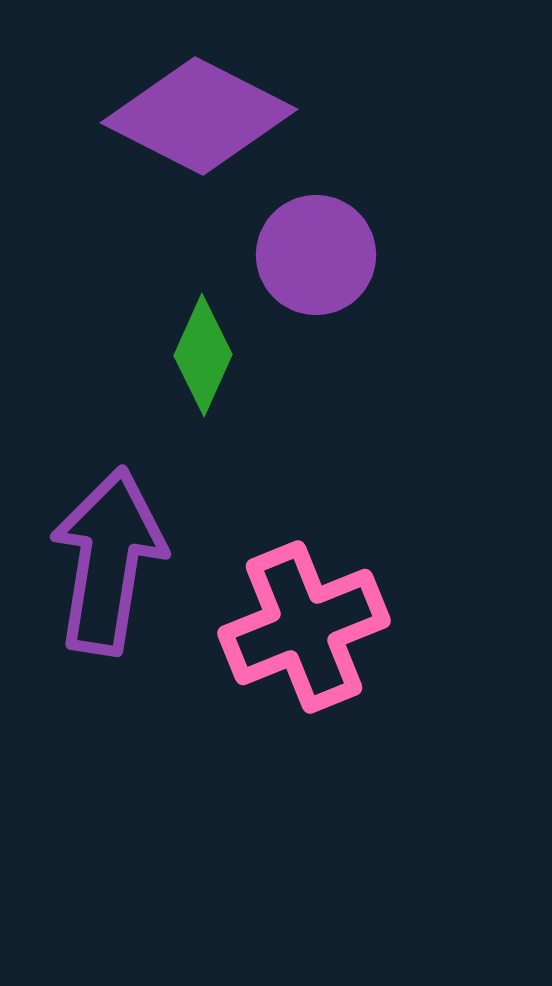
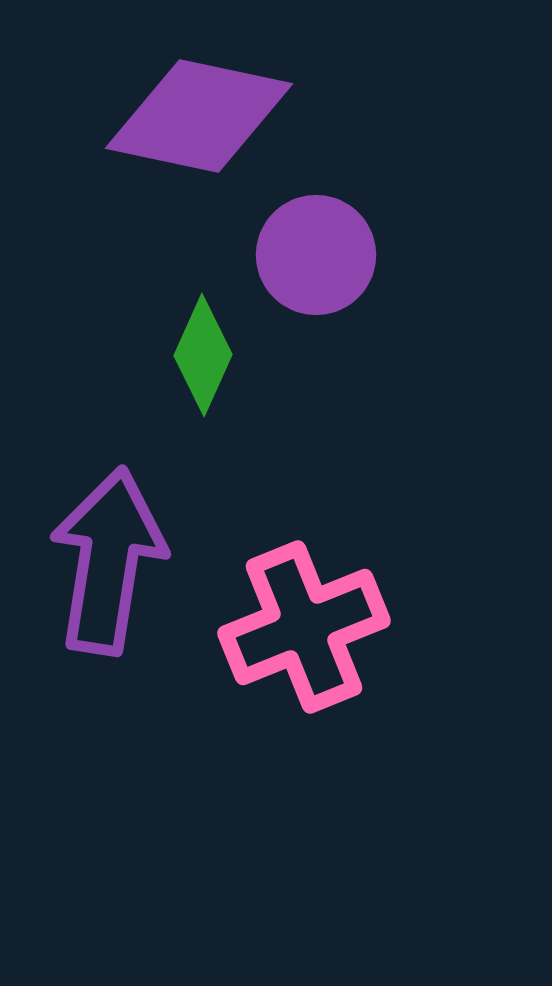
purple diamond: rotated 15 degrees counterclockwise
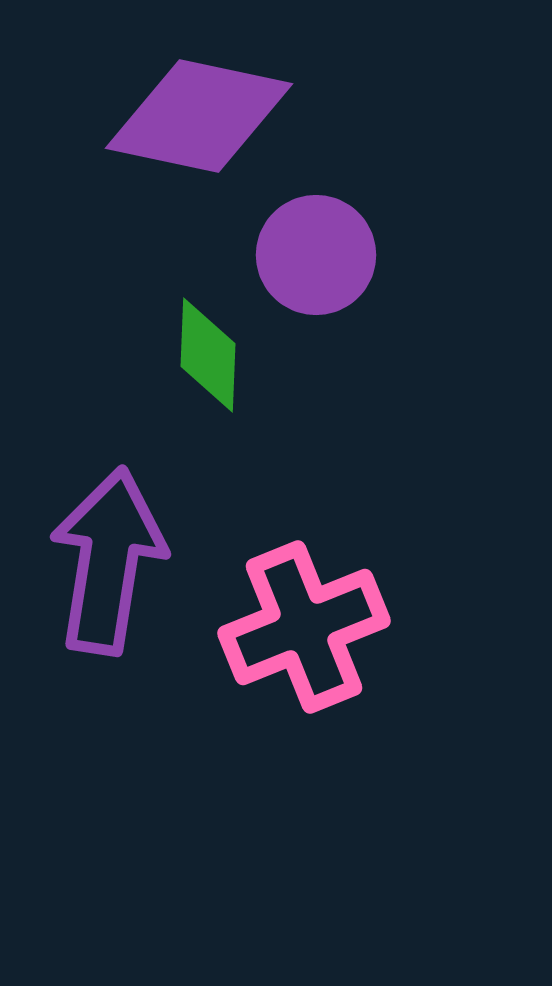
green diamond: moved 5 px right; rotated 22 degrees counterclockwise
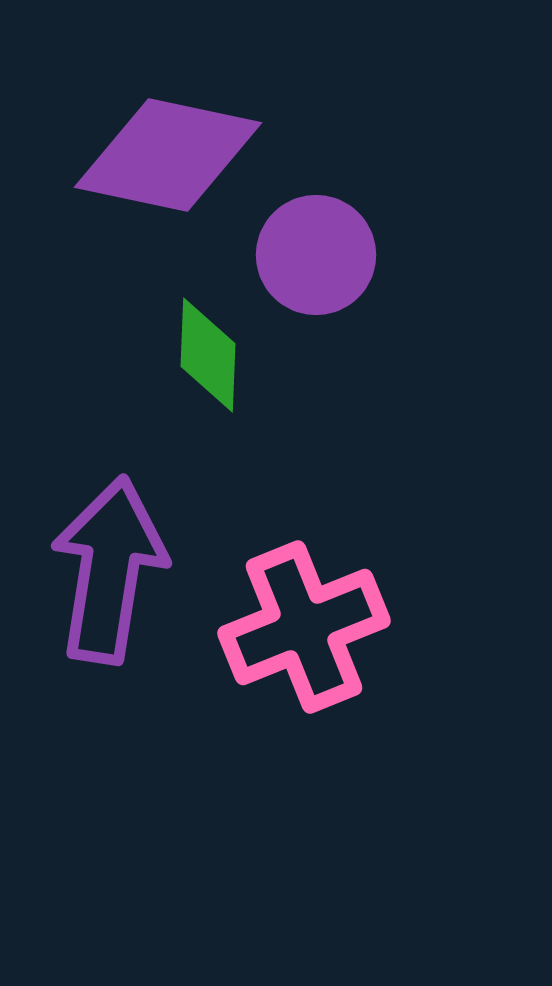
purple diamond: moved 31 px left, 39 px down
purple arrow: moved 1 px right, 9 px down
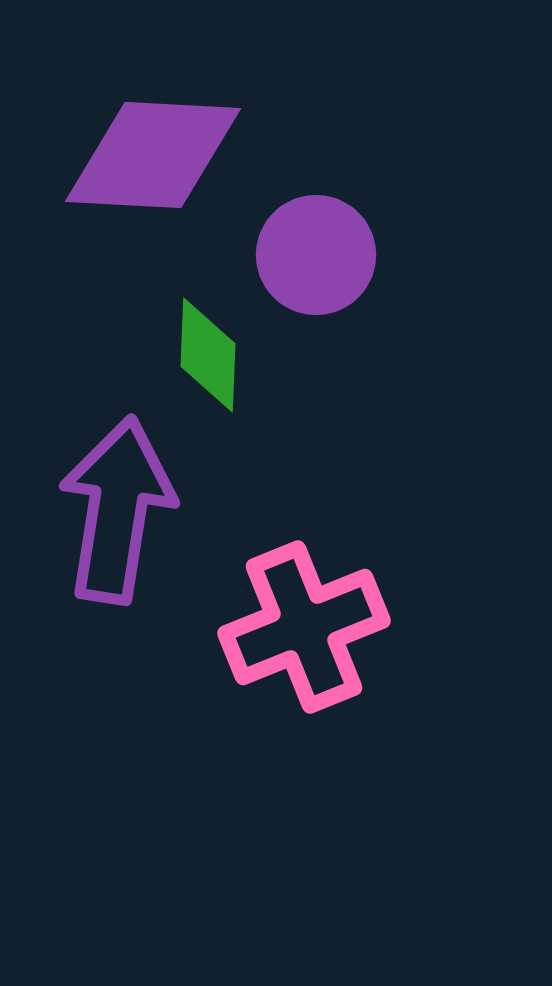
purple diamond: moved 15 px left; rotated 9 degrees counterclockwise
purple arrow: moved 8 px right, 60 px up
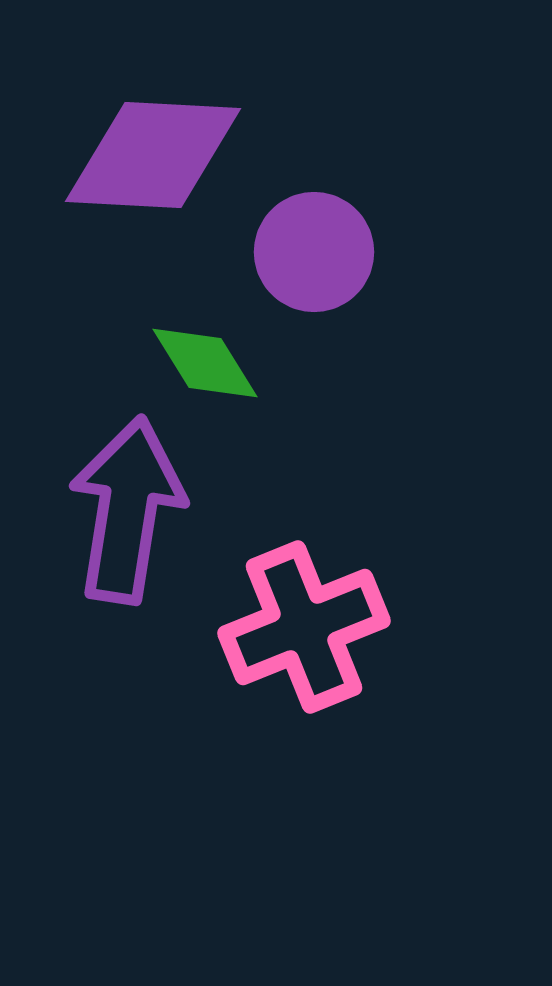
purple circle: moved 2 px left, 3 px up
green diamond: moved 3 px left, 8 px down; rotated 34 degrees counterclockwise
purple arrow: moved 10 px right
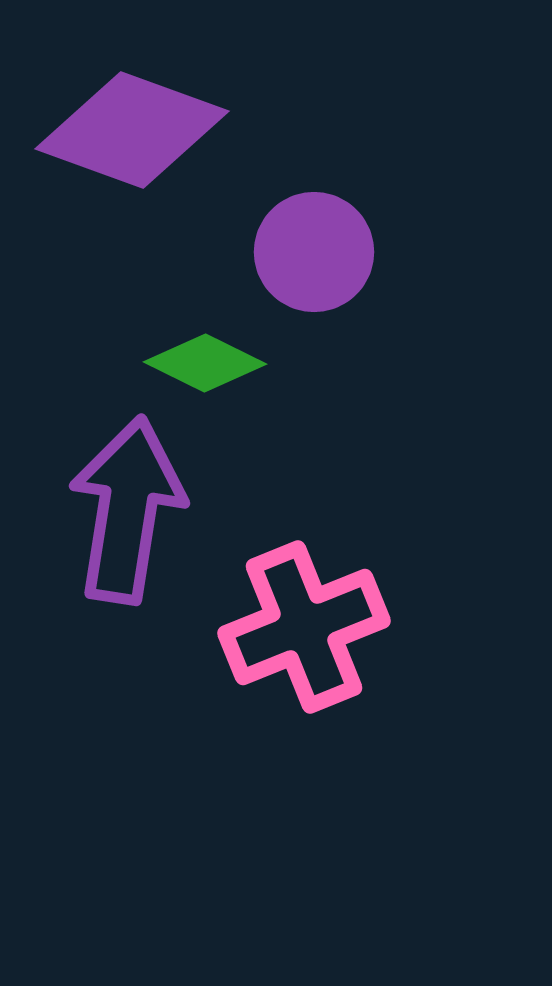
purple diamond: moved 21 px left, 25 px up; rotated 17 degrees clockwise
green diamond: rotated 32 degrees counterclockwise
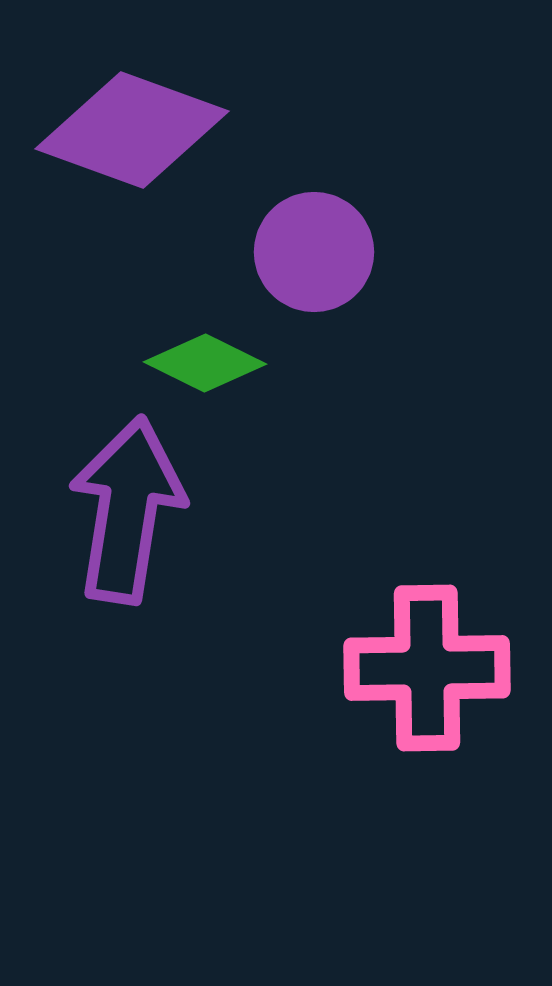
pink cross: moved 123 px right, 41 px down; rotated 21 degrees clockwise
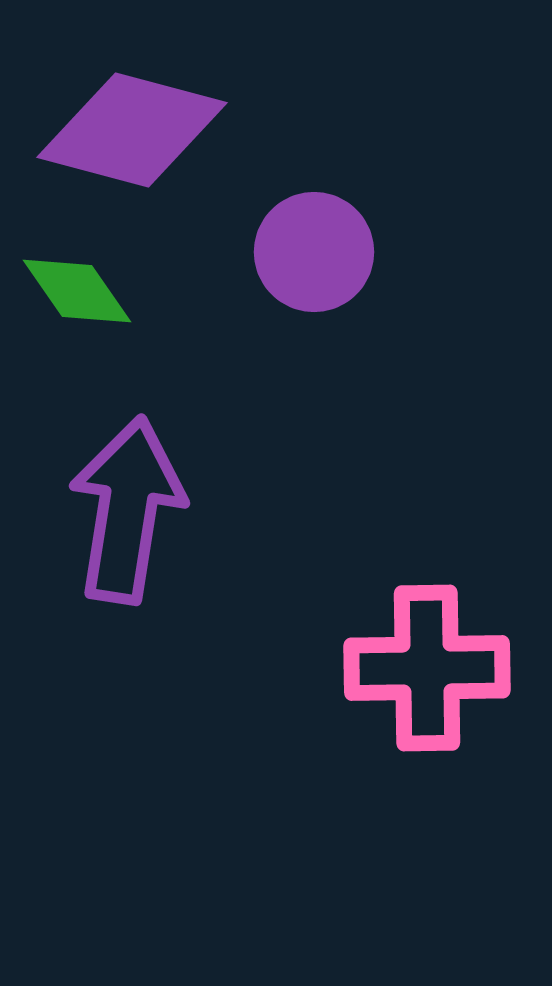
purple diamond: rotated 5 degrees counterclockwise
green diamond: moved 128 px left, 72 px up; rotated 29 degrees clockwise
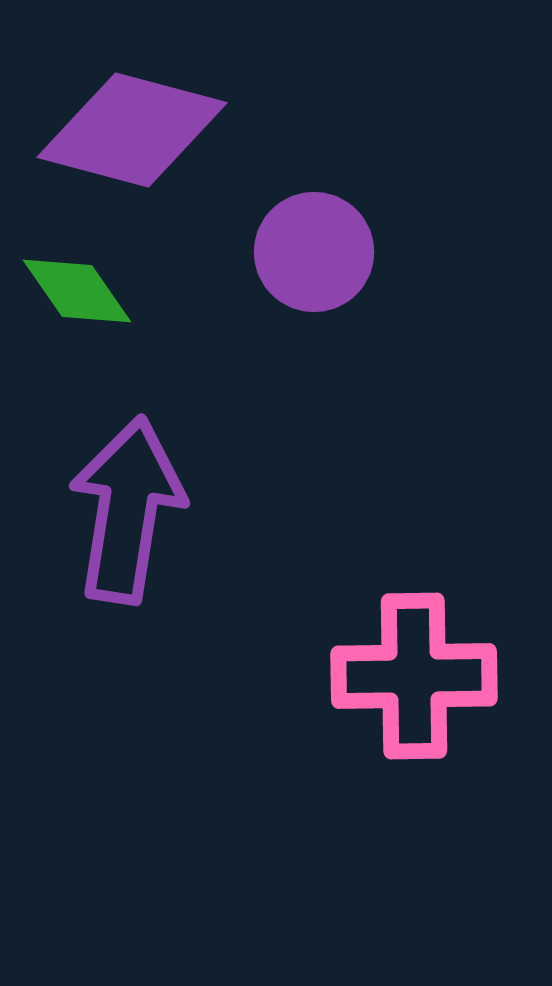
pink cross: moved 13 px left, 8 px down
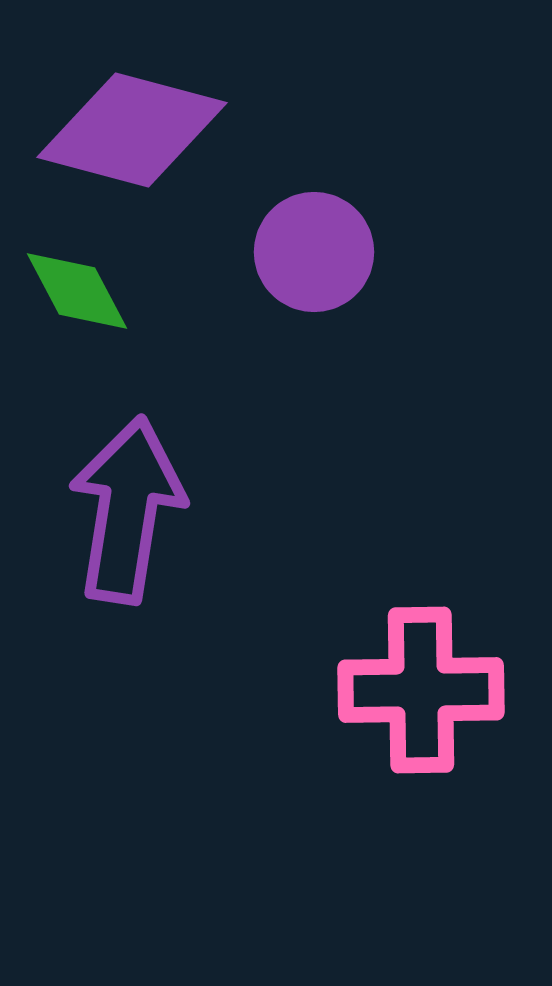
green diamond: rotated 7 degrees clockwise
pink cross: moved 7 px right, 14 px down
